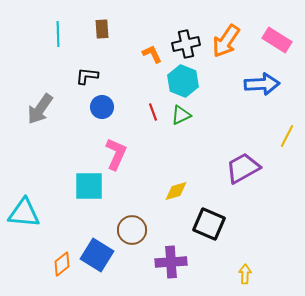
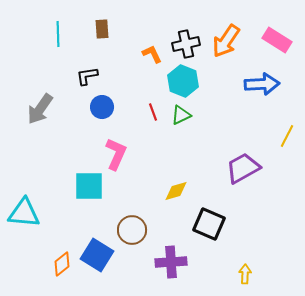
black L-shape: rotated 15 degrees counterclockwise
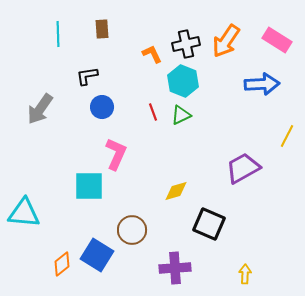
purple cross: moved 4 px right, 6 px down
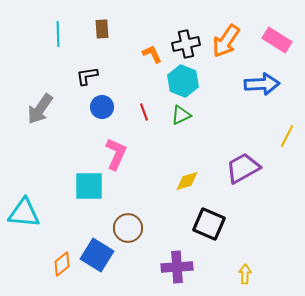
red line: moved 9 px left
yellow diamond: moved 11 px right, 10 px up
brown circle: moved 4 px left, 2 px up
purple cross: moved 2 px right, 1 px up
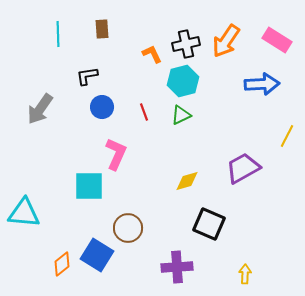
cyan hexagon: rotated 24 degrees clockwise
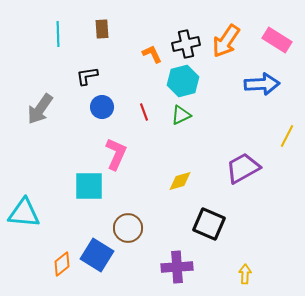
yellow diamond: moved 7 px left
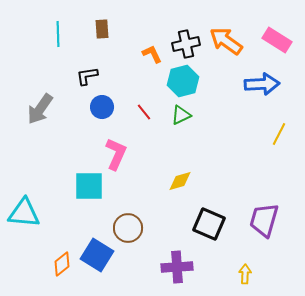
orange arrow: rotated 92 degrees clockwise
red line: rotated 18 degrees counterclockwise
yellow line: moved 8 px left, 2 px up
purple trapezoid: moved 21 px right, 52 px down; rotated 45 degrees counterclockwise
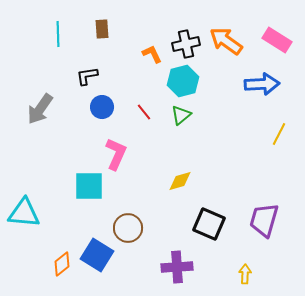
green triangle: rotated 15 degrees counterclockwise
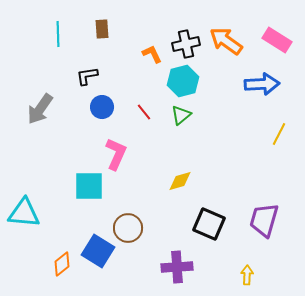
blue square: moved 1 px right, 4 px up
yellow arrow: moved 2 px right, 1 px down
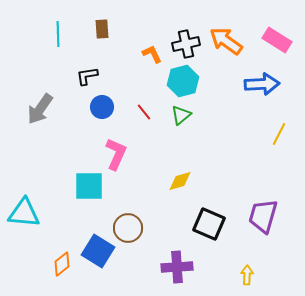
purple trapezoid: moved 1 px left, 4 px up
